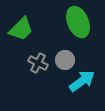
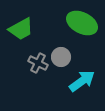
green ellipse: moved 4 px right, 1 px down; rotated 40 degrees counterclockwise
green trapezoid: rotated 16 degrees clockwise
gray circle: moved 4 px left, 3 px up
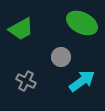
gray cross: moved 12 px left, 18 px down
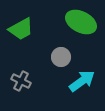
green ellipse: moved 1 px left, 1 px up
gray cross: moved 5 px left
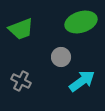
green ellipse: rotated 44 degrees counterclockwise
green trapezoid: rotated 8 degrees clockwise
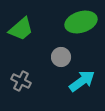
green trapezoid: rotated 20 degrees counterclockwise
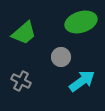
green trapezoid: moved 3 px right, 4 px down
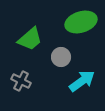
green trapezoid: moved 6 px right, 6 px down
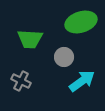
green trapezoid: rotated 44 degrees clockwise
gray circle: moved 3 px right
